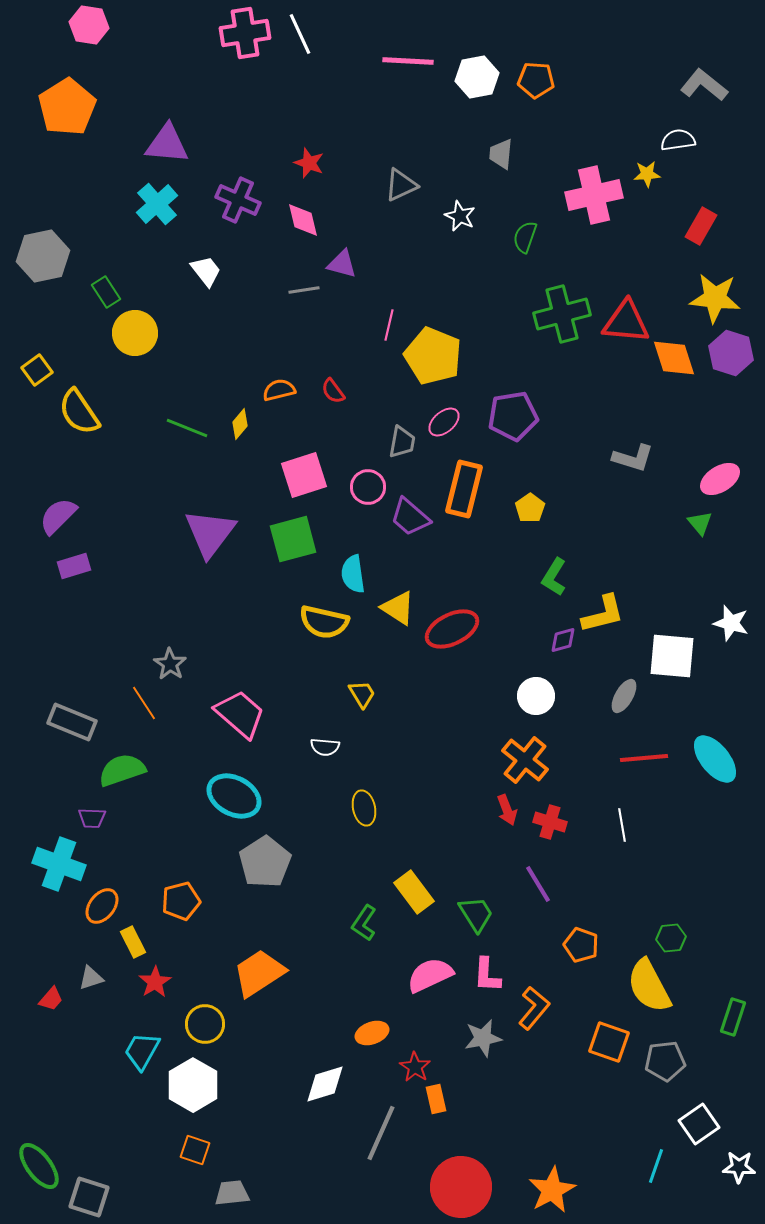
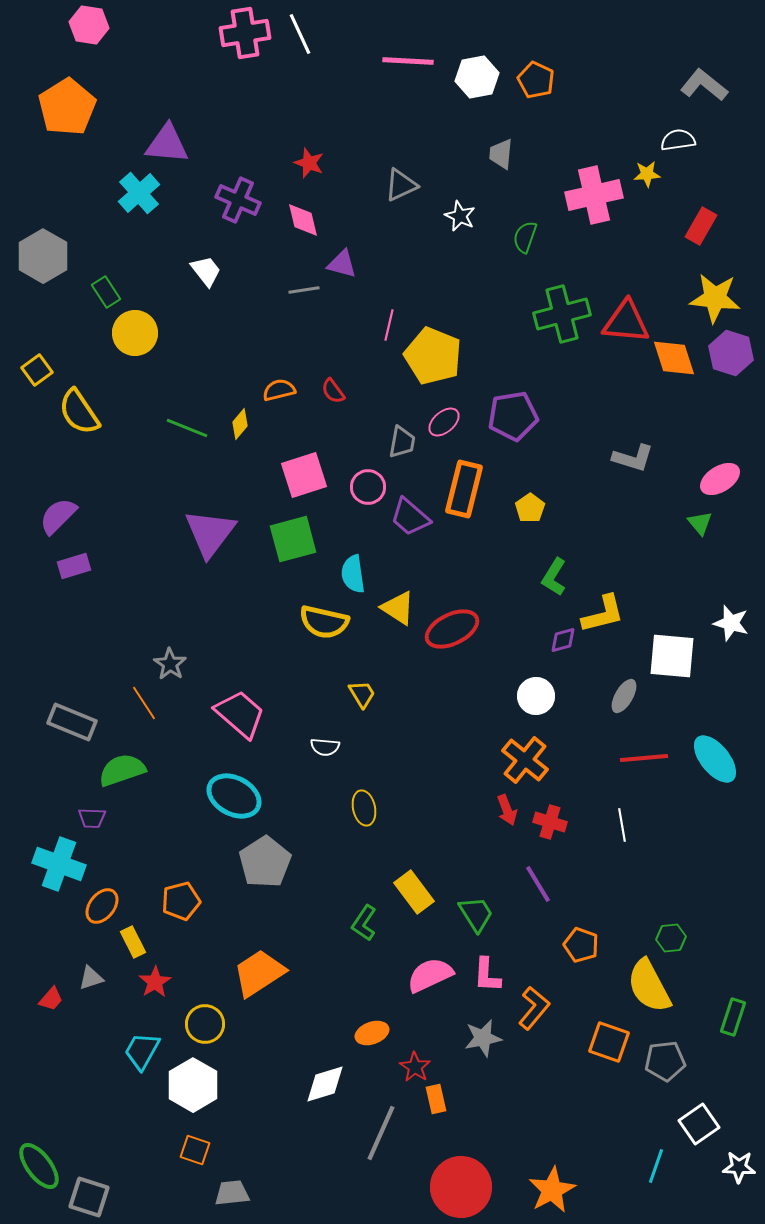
orange pentagon at (536, 80): rotated 21 degrees clockwise
cyan cross at (157, 204): moved 18 px left, 11 px up
gray hexagon at (43, 256): rotated 18 degrees counterclockwise
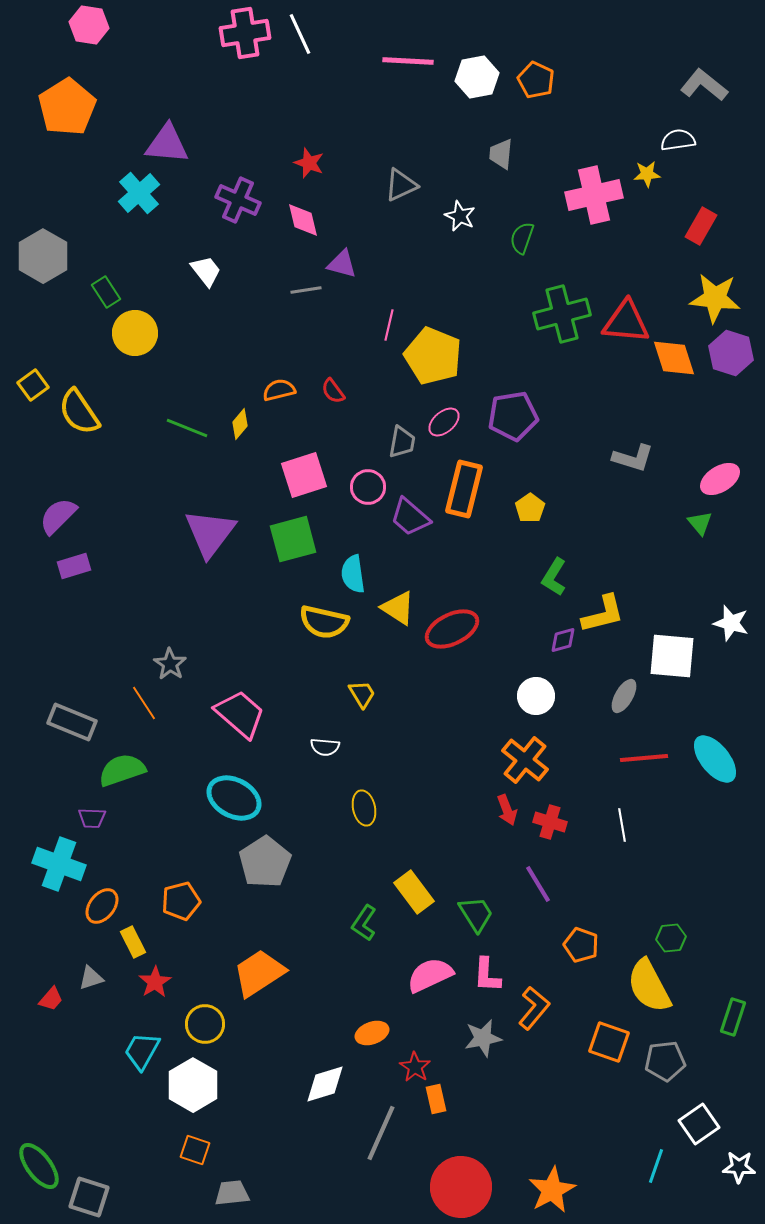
green semicircle at (525, 237): moved 3 px left, 1 px down
gray line at (304, 290): moved 2 px right
yellow square at (37, 370): moved 4 px left, 15 px down
cyan ellipse at (234, 796): moved 2 px down
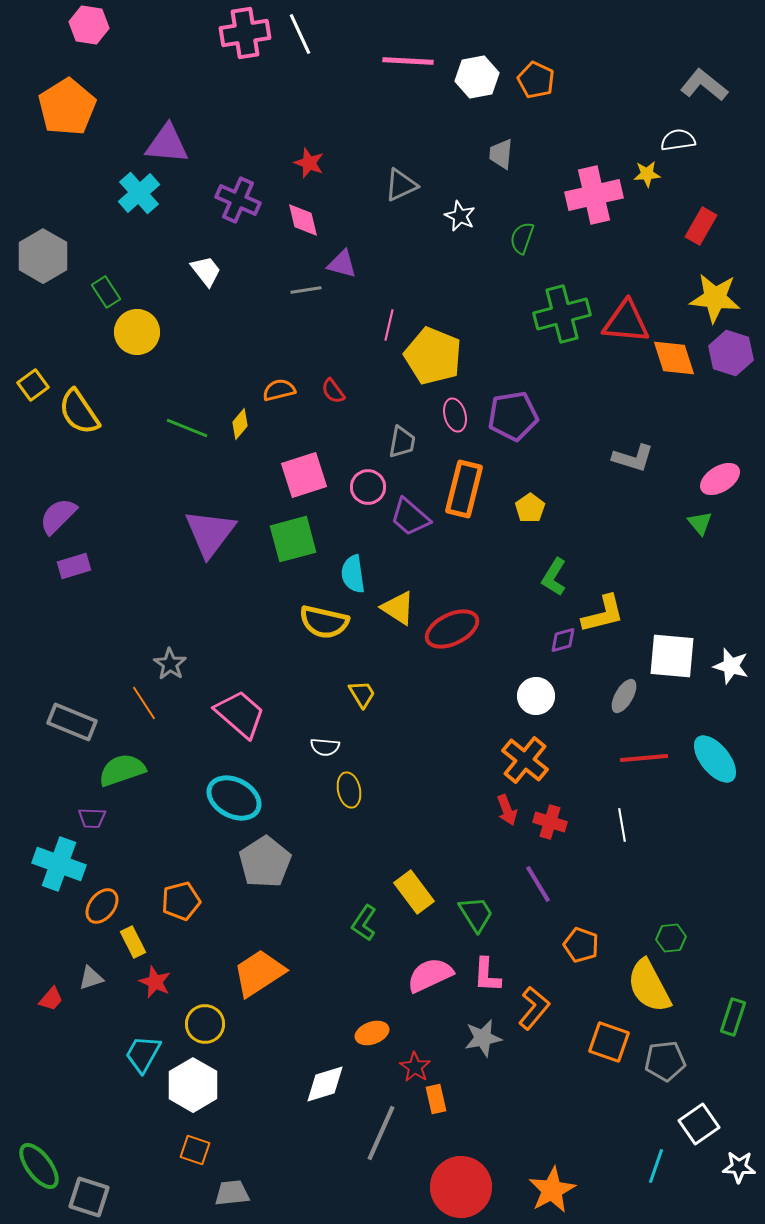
yellow circle at (135, 333): moved 2 px right, 1 px up
pink ellipse at (444, 422): moved 11 px right, 7 px up; rotated 64 degrees counterclockwise
white star at (731, 623): moved 43 px down
yellow ellipse at (364, 808): moved 15 px left, 18 px up
red star at (155, 982): rotated 16 degrees counterclockwise
cyan trapezoid at (142, 1051): moved 1 px right, 3 px down
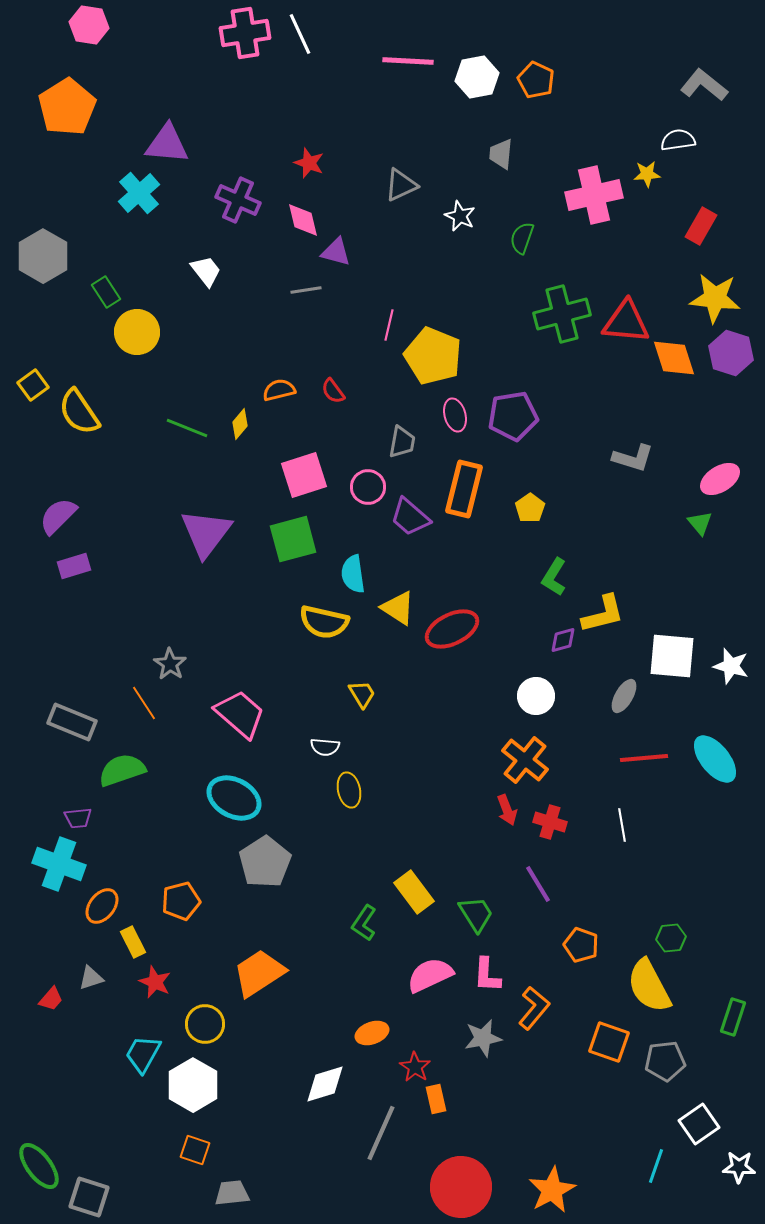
purple triangle at (342, 264): moved 6 px left, 12 px up
purple triangle at (210, 533): moved 4 px left
purple trapezoid at (92, 818): moved 14 px left; rotated 8 degrees counterclockwise
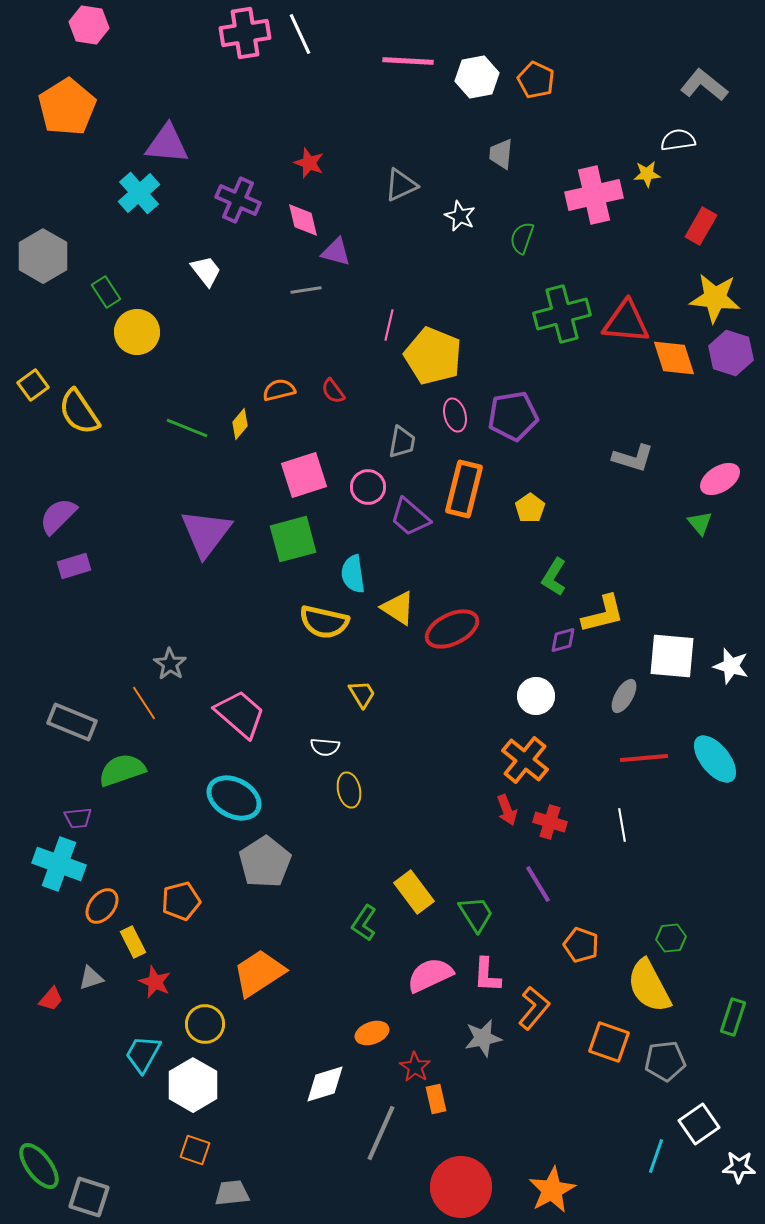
cyan line at (656, 1166): moved 10 px up
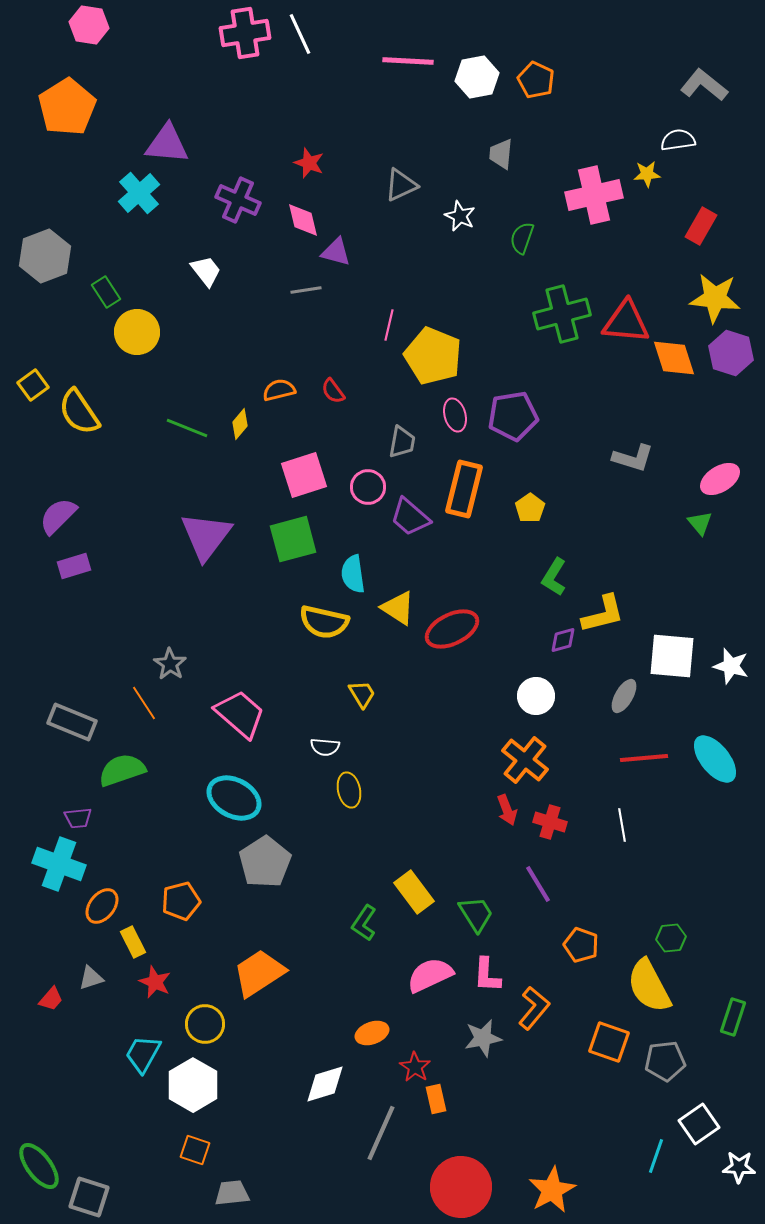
gray hexagon at (43, 256): moved 2 px right; rotated 9 degrees clockwise
purple triangle at (206, 533): moved 3 px down
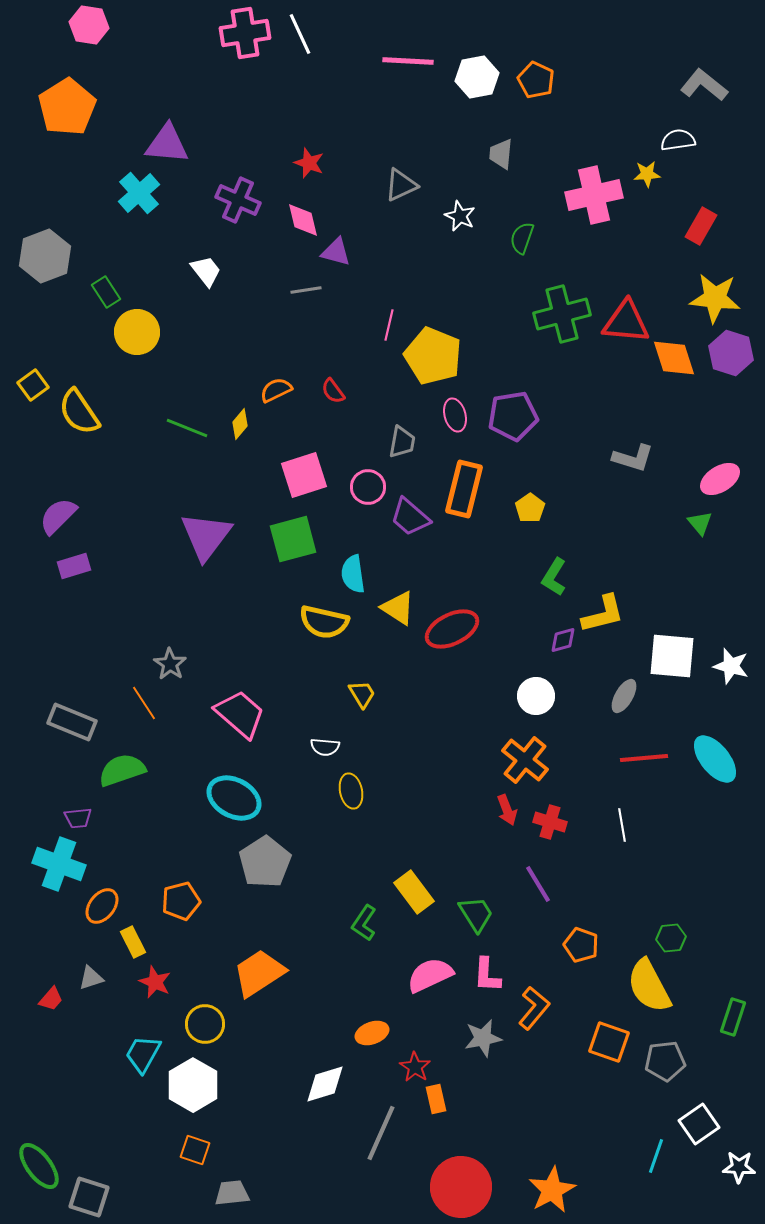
orange semicircle at (279, 390): moved 3 px left; rotated 12 degrees counterclockwise
yellow ellipse at (349, 790): moved 2 px right, 1 px down
